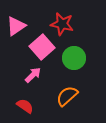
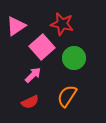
orange semicircle: rotated 15 degrees counterclockwise
red semicircle: moved 5 px right, 4 px up; rotated 120 degrees clockwise
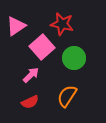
pink arrow: moved 2 px left
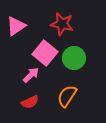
pink square: moved 3 px right, 6 px down; rotated 10 degrees counterclockwise
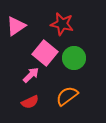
orange semicircle: rotated 20 degrees clockwise
